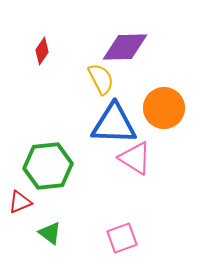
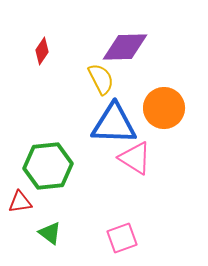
red triangle: rotated 15 degrees clockwise
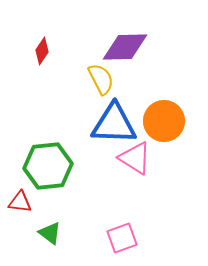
orange circle: moved 13 px down
red triangle: rotated 15 degrees clockwise
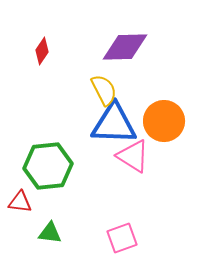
yellow semicircle: moved 3 px right, 11 px down
pink triangle: moved 2 px left, 2 px up
green triangle: rotated 30 degrees counterclockwise
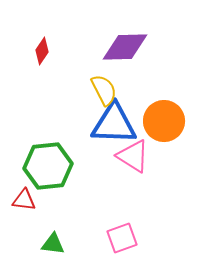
red triangle: moved 4 px right, 2 px up
green triangle: moved 3 px right, 11 px down
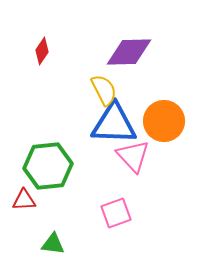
purple diamond: moved 4 px right, 5 px down
pink triangle: rotated 15 degrees clockwise
red triangle: rotated 10 degrees counterclockwise
pink square: moved 6 px left, 25 px up
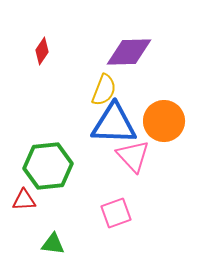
yellow semicircle: rotated 48 degrees clockwise
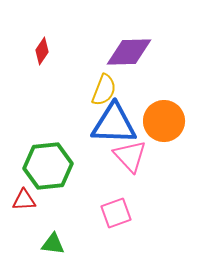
pink triangle: moved 3 px left
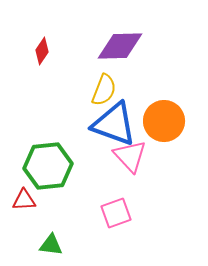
purple diamond: moved 9 px left, 6 px up
blue triangle: rotated 18 degrees clockwise
green triangle: moved 2 px left, 1 px down
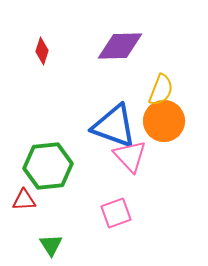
red diamond: rotated 16 degrees counterclockwise
yellow semicircle: moved 57 px right
blue triangle: moved 2 px down
green triangle: rotated 50 degrees clockwise
